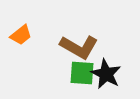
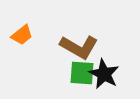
orange trapezoid: moved 1 px right
black star: moved 2 px left
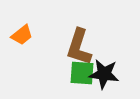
brown L-shape: rotated 78 degrees clockwise
black star: rotated 20 degrees counterclockwise
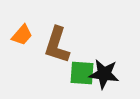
orange trapezoid: rotated 10 degrees counterclockwise
brown L-shape: moved 22 px left, 2 px up
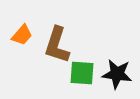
black star: moved 13 px right
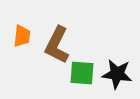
orange trapezoid: moved 1 px down; rotated 35 degrees counterclockwise
brown L-shape: rotated 9 degrees clockwise
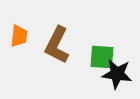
orange trapezoid: moved 3 px left
green square: moved 20 px right, 16 px up
